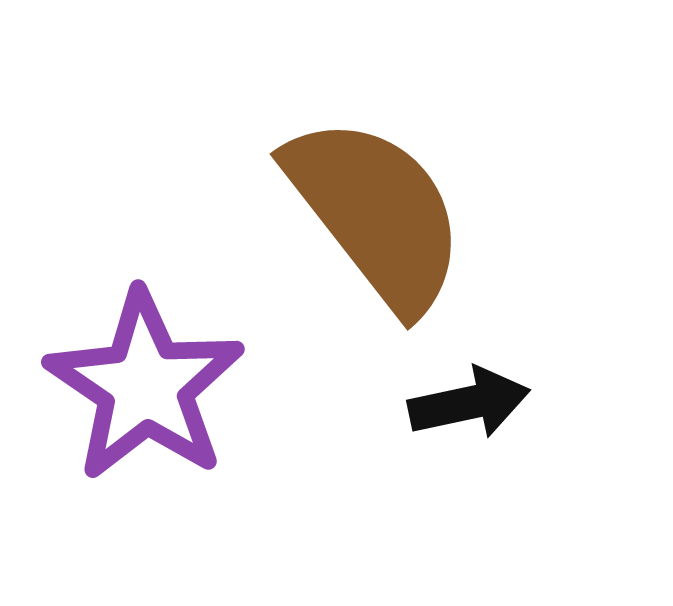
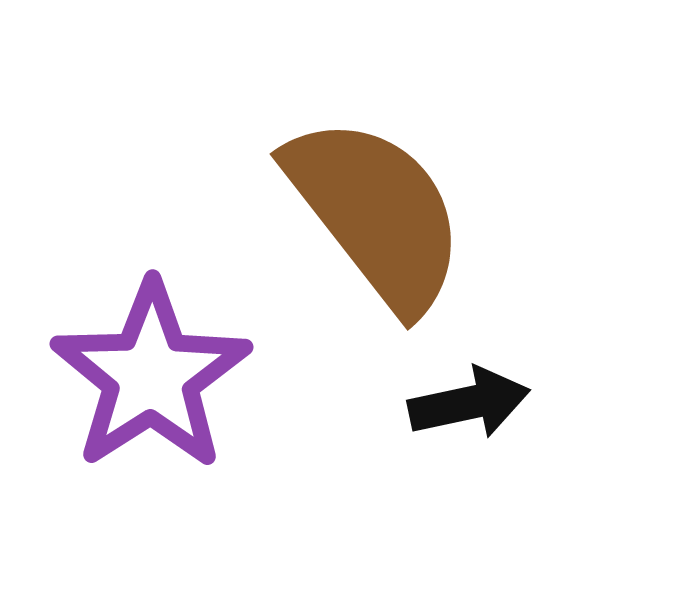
purple star: moved 6 px right, 10 px up; rotated 5 degrees clockwise
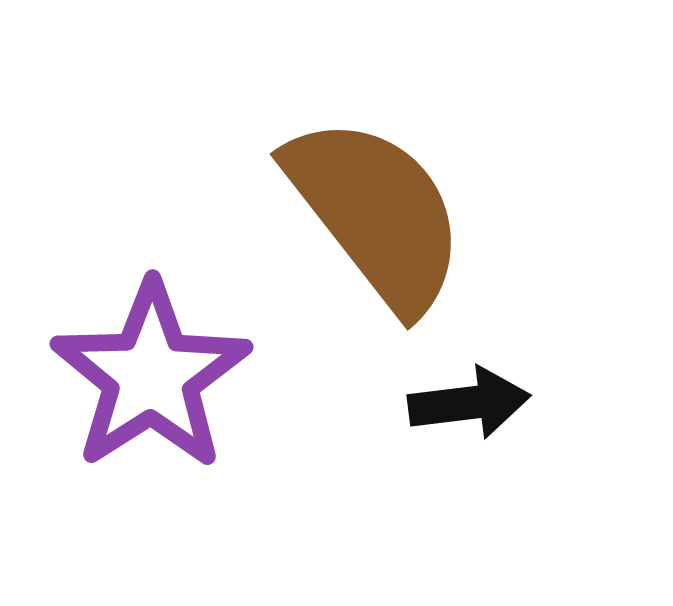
black arrow: rotated 5 degrees clockwise
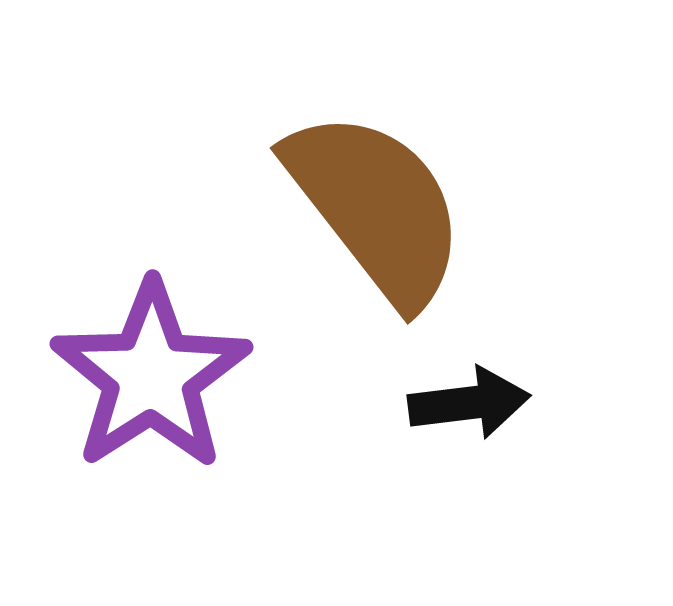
brown semicircle: moved 6 px up
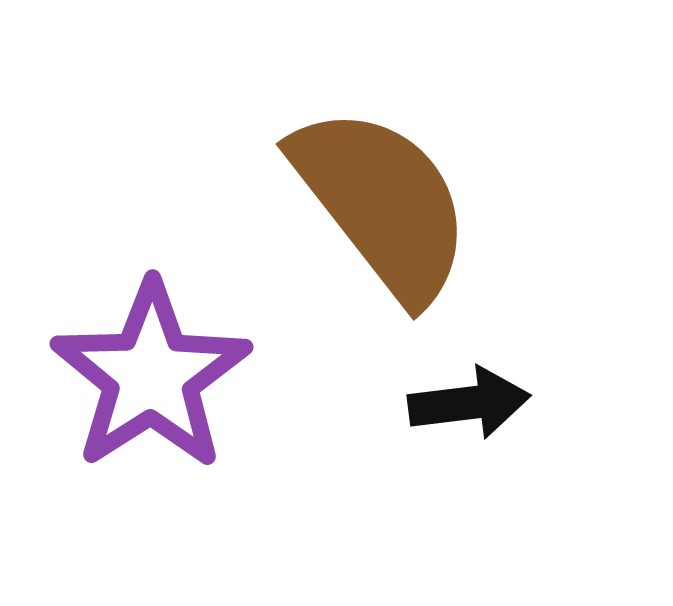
brown semicircle: moved 6 px right, 4 px up
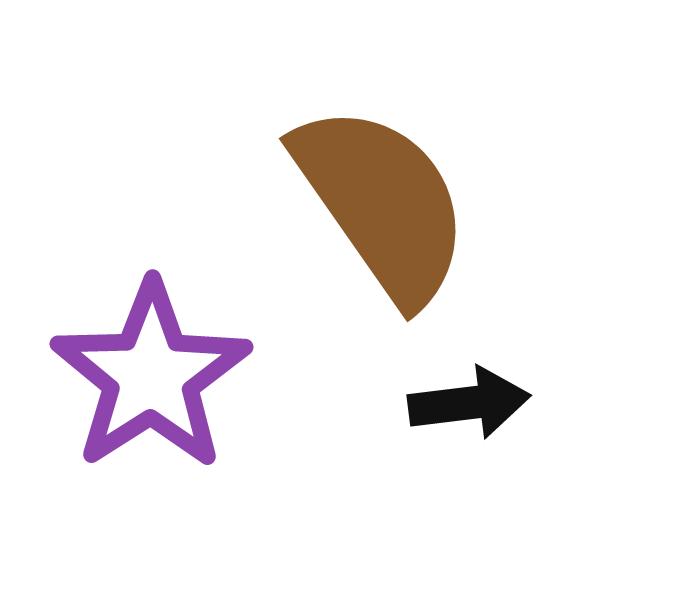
brown semicircle: rotated 3 degrees clockwise
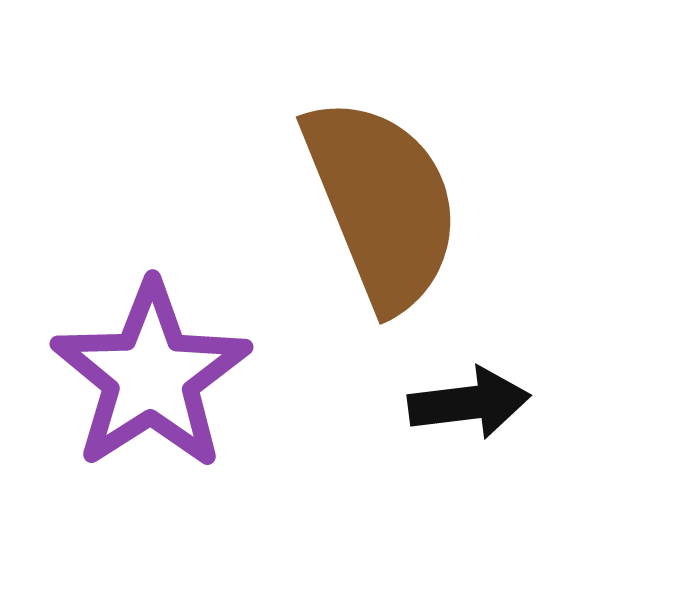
brown semicircle: rotated 13 degrees clockwise
